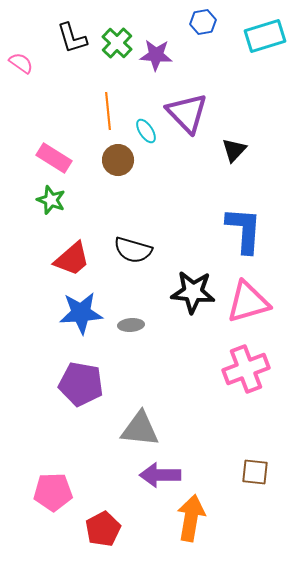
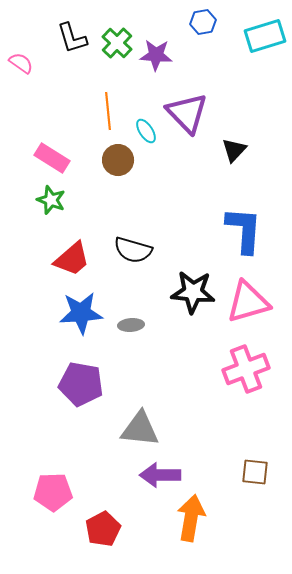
pink rectangle: moved 2 px left
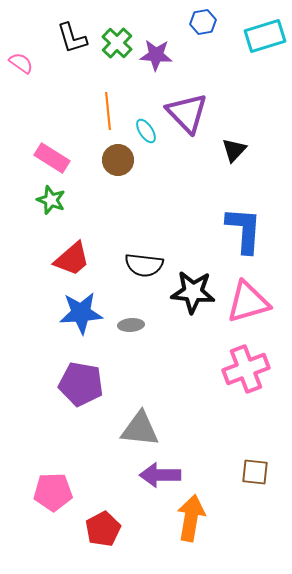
black semicircle: moved 11 px right, 15 px down; rotated 9 degrees counterclockwise
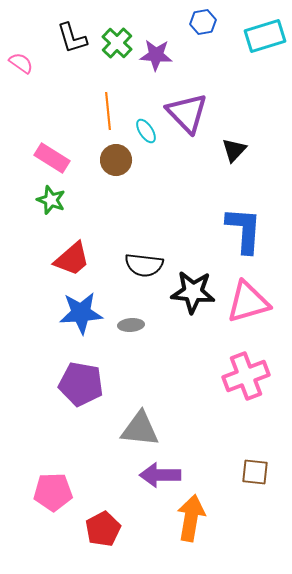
brown circle: moved 2 px left
pink cross: moved 7 px down
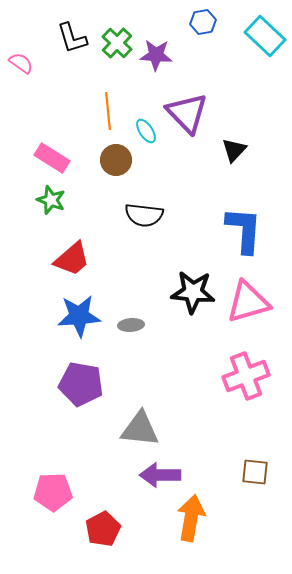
cyan rectangle: rotated 60 degrees clockwise
black semicircle: moved 50 px up
blue star: moved 2 px left, 3 px down
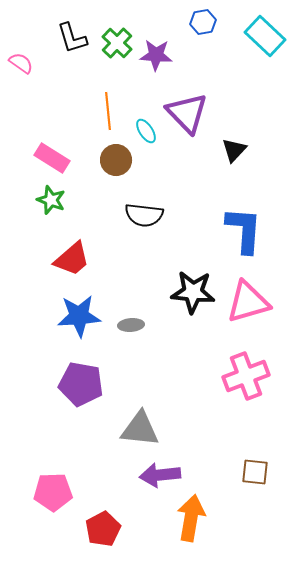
purple arrow: rotated 6 degrees counterclockwise
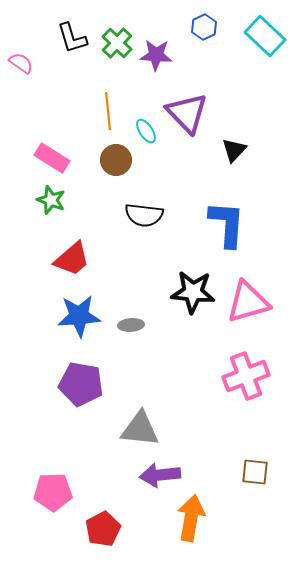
blue hexagon: moved 1 px right, 5 px down; rotated 15 degrees counterclockwise
blue L-shape: moved 17 px left, 6 px up
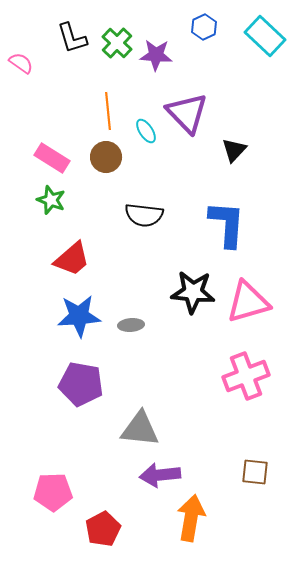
brown circle: moved 10 px left, 3 px up
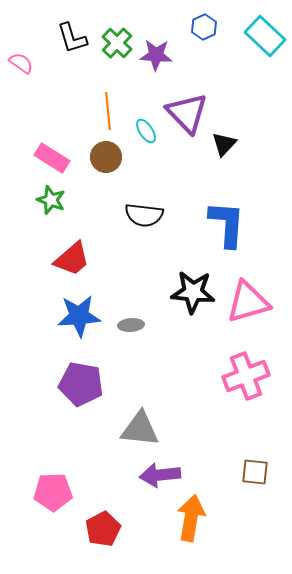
black triangle: moved 10 px left, 6 px up
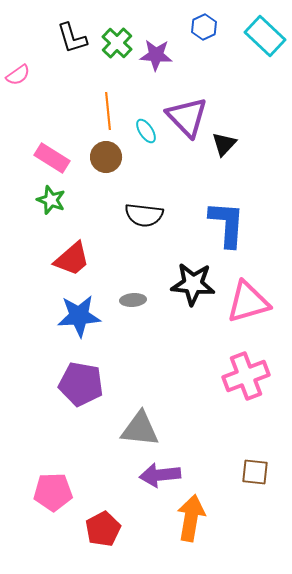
pink semicircle: moved 3 px left, 12 px down; rotated 110 degrees clockwise
purple triangle: moved 4 px down
black star: moved 8 px up
gray ellipse: moved 2 px right, 25 px up
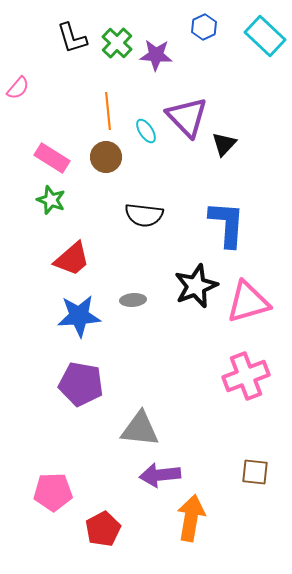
pink semicircle: moved 13 px down; rotated 15 degrees counterclockwise
black star: moved 3 px right, 2 px down; rotated 27 degrees counterclockwise
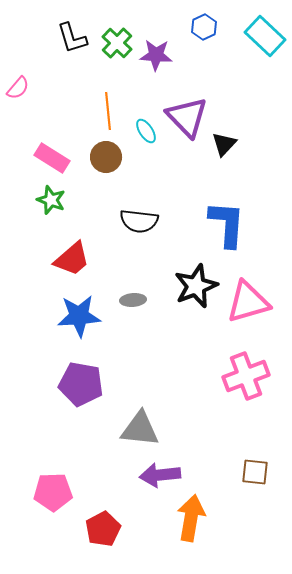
black semicircle: moved 5 px left, 6 px down
